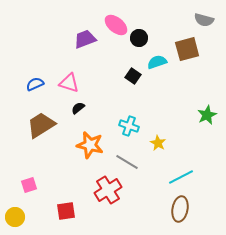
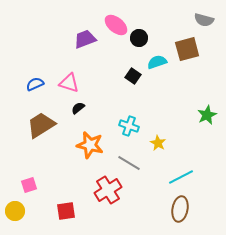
gray line: moved 2 px right, 1 px down
yellow circle: moved 6 px up
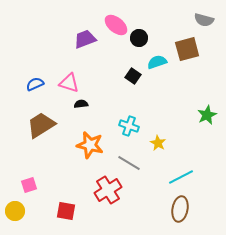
black semicircle: moved 3 px right, 4 px up; rotated 32 degrees clockwise
red square: rotated 18 degrees clockwise
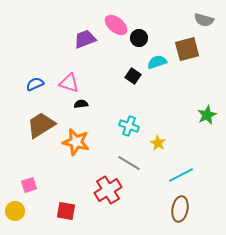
orange star: moved 14 px left, 3 px up
cyan line: moved 2 px up
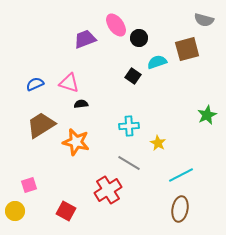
pink ellipse: rotated 15 degrees clockwise
cyan cross: rotated 24 degrees counterclockwise
red square: rotated 18 degrees clockwise
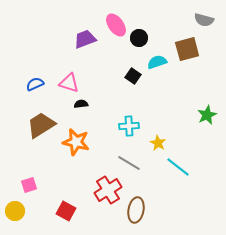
cyan line: moved 3 px left, 8 px up; rotated 65 degrees clockwise
brown ellipse: moved 44 px left, 1 px down
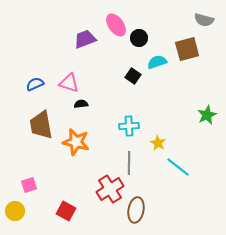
brown trapezoid: rotated 68 degrees counterclockwise
gray line: rotated 60 degrees clockwise
red cross: moved 2 px right, 1 px up
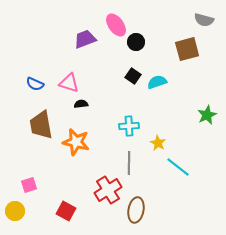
black circle: moved 3 px left, 4 px down
cyan semicircle: moved 20 px down
blue semicircle: rotated 132 degrees counterclockwise
red cross: moved 2 px left, 1 px down
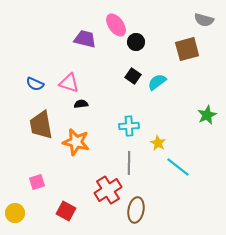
purple trapezoid: rotated 35 degrees clockwise
cyan semicircle: rotated 18 degrees counterclockwise
pink square: moved 8 px right, 3 px up
yellow circle: moved 2 px down
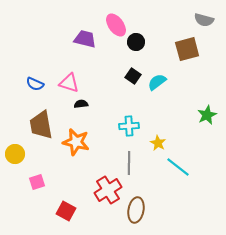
yellow circle: moved 59 px up
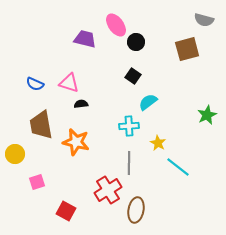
cyan semicircle: moved 9 px left, 20 px down
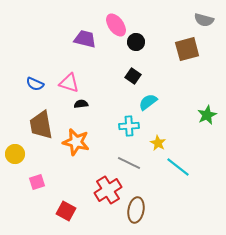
gray line: rotated 65 degrees counterclockwise
